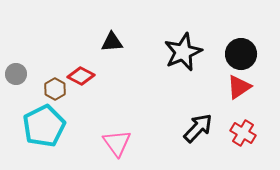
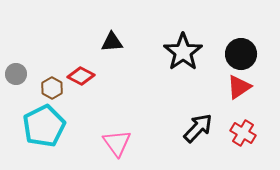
black star: rotated 12 degrees counterclockwise
brown hexagon: moved 3 px left, 1 px up
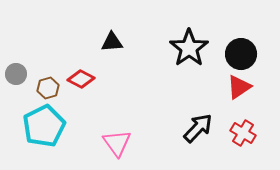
black star: moved 6 px right, 4 px up
red diamond: moved 3 px down
brown hexagon: moved 4 px left; rotated 15 degrees clockwise
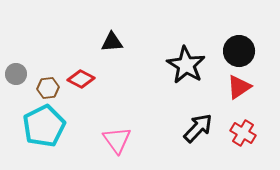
black star: moved 3 px left, 17 px down; rotated 6 degrees counterclockwise
black circle: moved 2 px left, 3 px up
brown hexagon: rotated 10 degrees clockwise
pink triangle: moved 3 px up
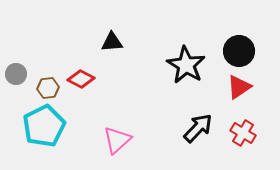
pink triangle: rotated 24 degrees clockwise
